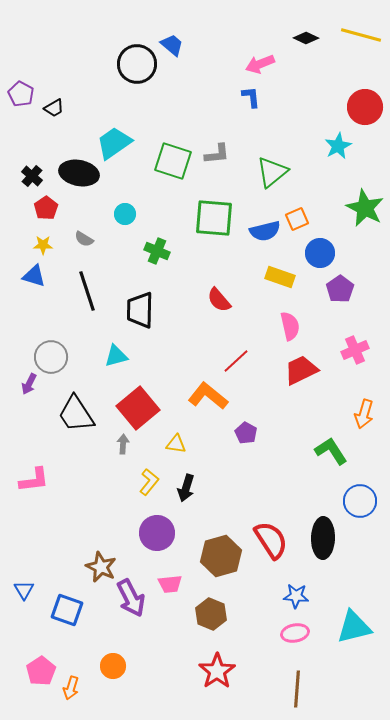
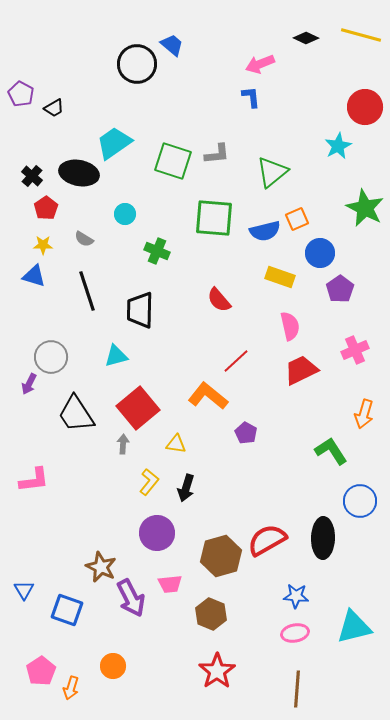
red semicircle at (271, 540): moved 4 px left; rotated 87 degrees counterclockwise
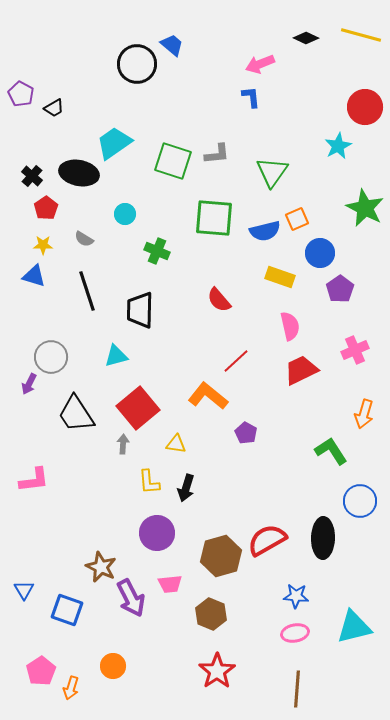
green triangle at (272, 172): rotated 16 degrees counterclockwise
yellow L-shape at (149, 482): rotated 136 degrees clockwise
